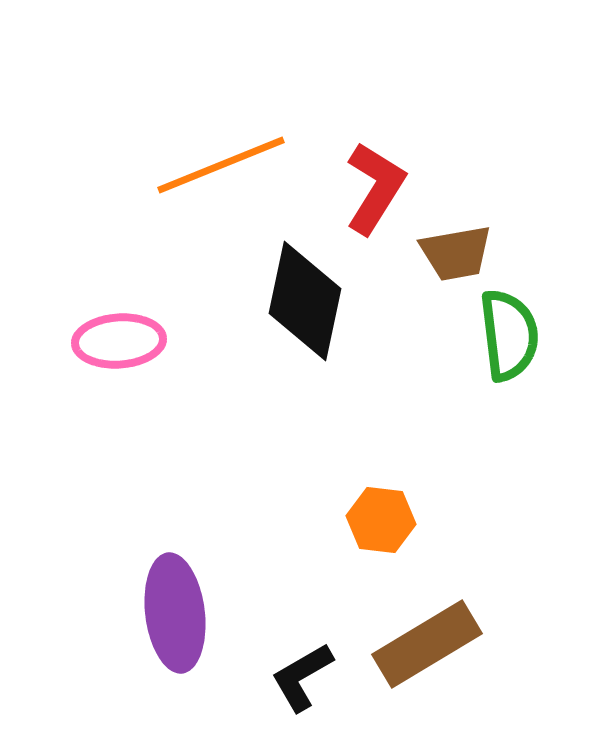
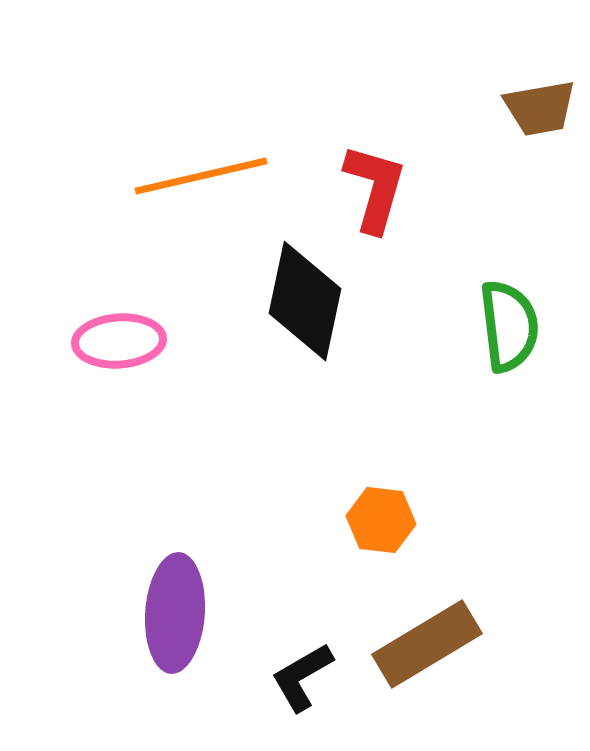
orange line: moved 20 px left, 11 px down; rotated 9 degrees clockwise
red L-shape: rotated 16 degrees counterclockwise
brown trapezoid: moved 84 px right, 145 px up
green semicircle: moved 9 px up
purple ellipse: rotated 11 degrees clockwise
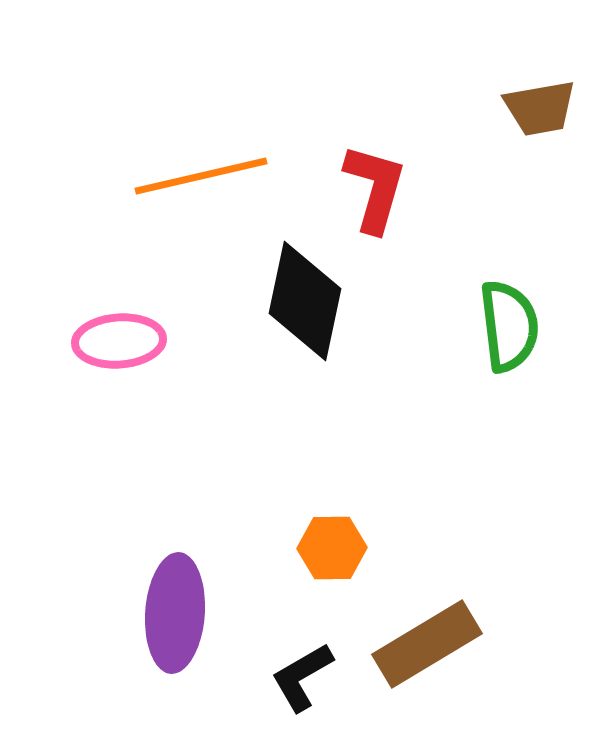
orange hexagon: moved 49 px left, 28 px down; rotated 8 degrees counterclockwise
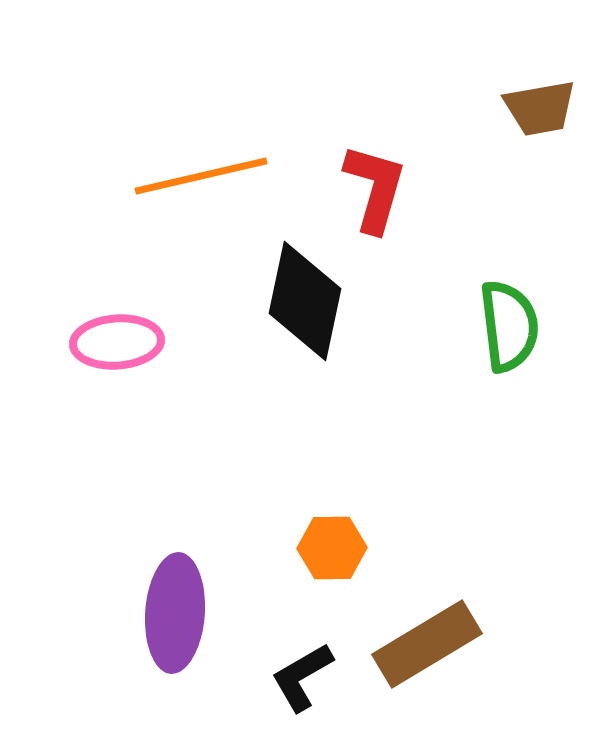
pink ellipse: moved 2 px left, 1 px down
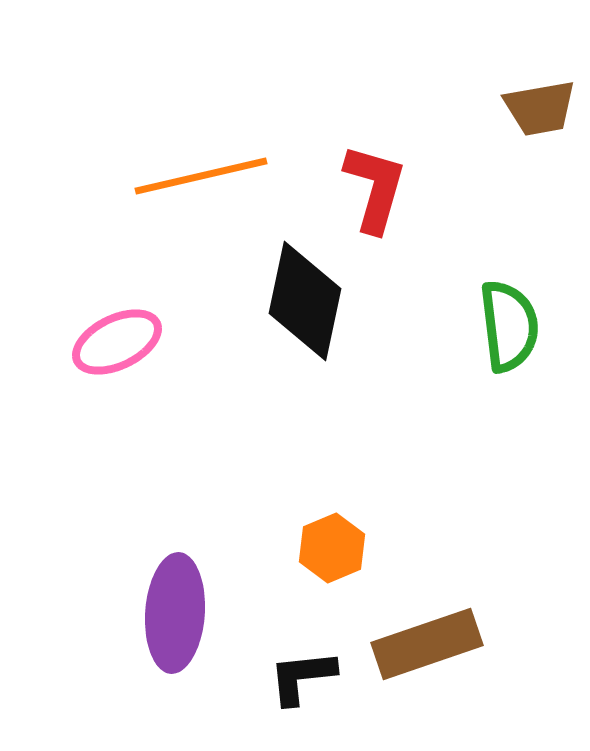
pink ellipse: rotated 22 degrees counterclockwise
orange hexagon: rotated 22 degrees counterclockwise
brown rectangle: rotated 12 degrees clockwise
black L-shape: rotated 24 degrees clockwise
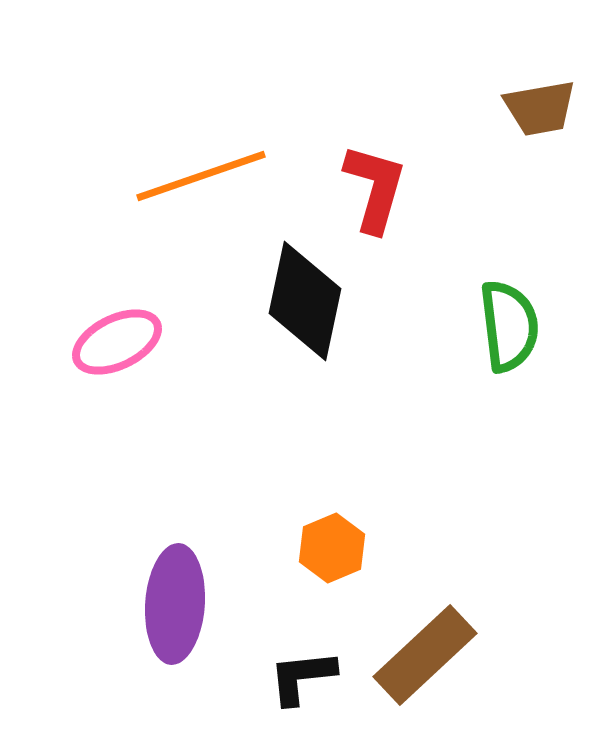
orange line: rotated 6 degrees counterclockwise
purple ellipse: moved 9 px up
brown rectangle: moved 2 px left, 11 px down; rotated 24 degrees counterclockwise
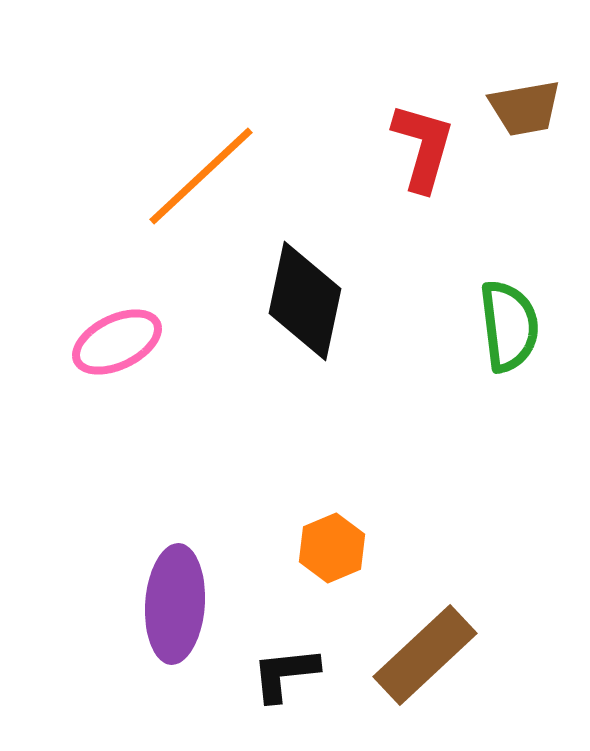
brown trapezoid: moved 15 px left
orange line: rotated 24 degrees counterclockwise
red L-shape: moved 48 px right, 41 px up
black L-shape: moved 17 px left, 3 px up
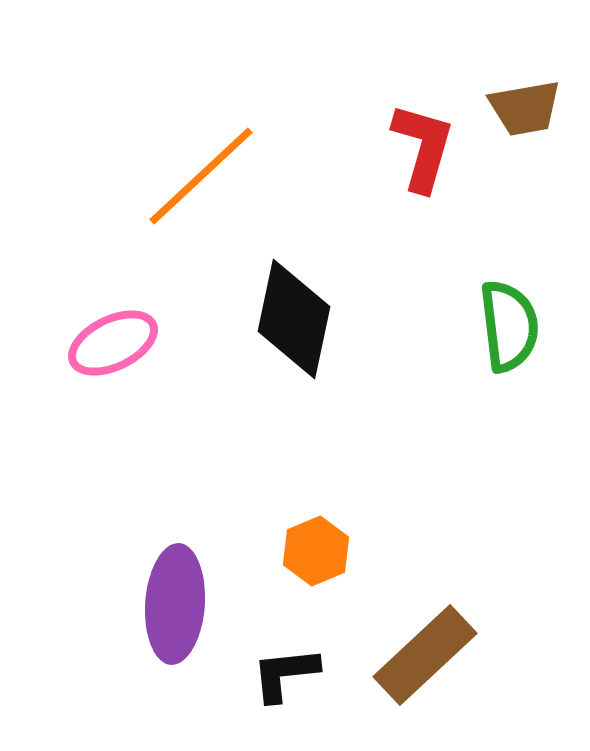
black diamond: moved 11 px left, 18 px down
pink ellipse: moved 4 px left, 1 px down
orange hexagon: moved 16 px left, 3 px down
